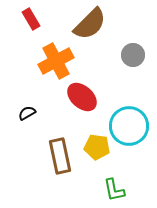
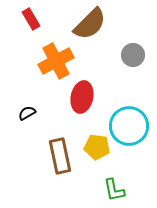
red ellipse: rotated 60 degrees clockwise
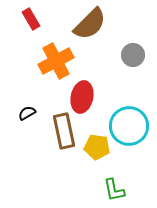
brown rectangle: moved 4 px right, 25 px up
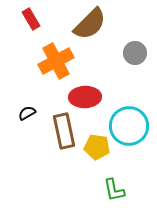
gray circle: moved 2 px right, 2 px up
red ellipse: moved 3 px right; rotated 76 degrees clockwise
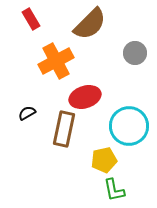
red ellipse: rotated 16 degrees counterclockwise
brown rectangle: moved 2 px up; rotated 24 degrees clockwise
yellow pentagon: moved 7 px right, 13 px down; rotated 20 degrees counterclockwise
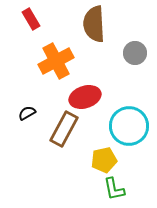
brown semicircle: moved 4 px right; rotated 132 degrees clockwise
brown rectangle: rotated 16 degrees clockwise
green L-shape: moved 1 px up
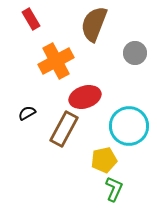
brown semicircle: rotated 24 degrees clockwise
green L-shape: rotated 145 degrees counterclockwise
